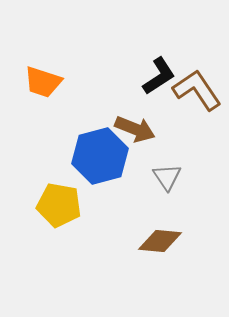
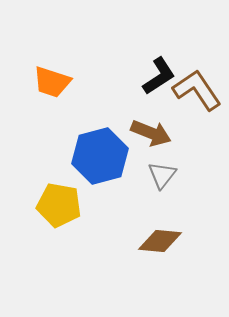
orange trapezoid: moved 9 px right
brown arrow: moved 16 px right, 4 px down
gray triangle: moved 5 px left, 2 px up; rotated 12 degrees clockwise
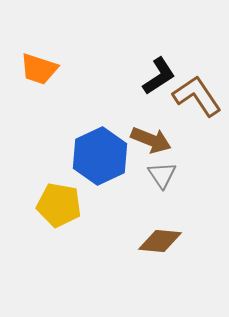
orange trapezoid: moved 13 px left, 13 px up
brown L-shape: moved 6 px down
brown arrow: moved 7 px down
blue hexagon: rotated 10 degrees counterclockwise
gray triangle: rotated 12 degrees counterclockwise
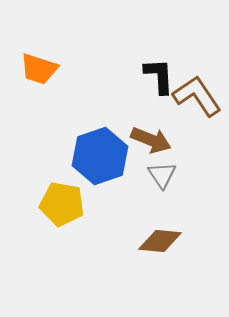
black L-shape: rotated 60 degrees counterclockwise
blue hexagon: rotated 6 degrees clockwise
yellow pentagon: moved 3 px right, 1 px up
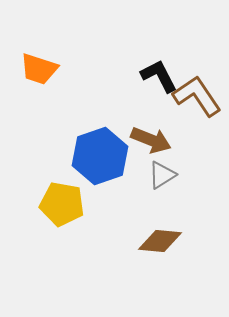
black L-shape: rotated 24 degrees counterclockwise
gray triangle: rotated 32 degrees clockwise
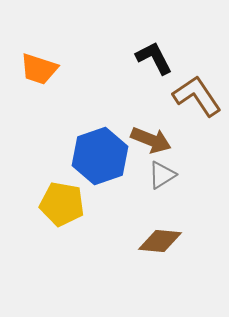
black L-shape: moved 5 px left, 18 px up
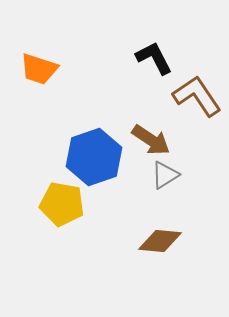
brown arrow: rotated 12 degrees clockwise
blue hexagon: moved 6 px left, 1 px down
gray triangle: moved 3 px right
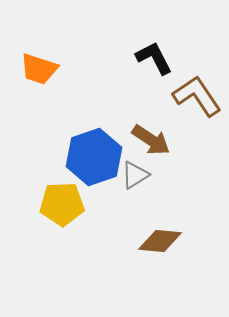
gray triangle: moved 30 px left
yellow pentagon: rotated 12 degrees counterclockwise
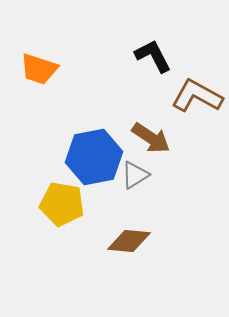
black L-shape: moved 1 px left, 2 px up
brown L-shape: rotated 27 degrees counterclockwise
brown arrow: moved 2 px up
blue hexagon: rotated 8 degrees clockwise
yellow pentagon: rotated 12 degrees clockwise
brown diamond: moved 31 px left
